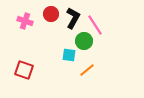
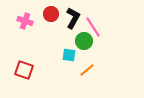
pink line: moved 2 px left, 2 px down
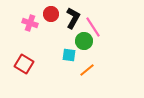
pink cross: moved 5 px right, 2 px down
red square: moved 6 px up; rotated 12 degrees clockwise
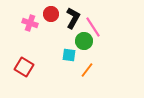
red square: moved 3 px down
orange line: rotated 14 degrees counterclockwise
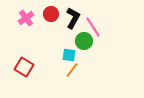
pink cross: moved 4 px left, 5 px up; rotated 35 degrees clockwise
orange line: moved 15 px left
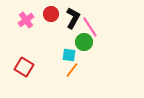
pink cross: moved 2 px down
pink line: moved 3 px left
green circle: moved 1 px down
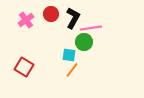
pink line: moved 1 px right, 1 px down; rotated 65 degrees counterclockwise
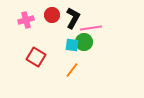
red circle: moved 1 px right, 1 px down
pink cross: rotated 21 degrees clockwise
cyan square: moved 3 px right, 10 px up
red square: moved 12 px right, 10 px up
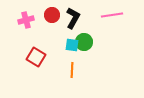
pink line: moved 21 px right, 13 px up
orange line: rotated 35 degrees counterclockwise
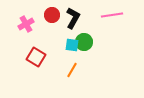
pink cross: moved 4 px down; rotated 14 degrees counterclockwise
orange line: rotated 28 degrees clockwise
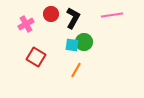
red circle: moved 1 px left, 1 px up
orange line: moved 4 px right
